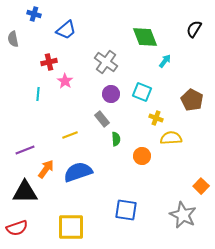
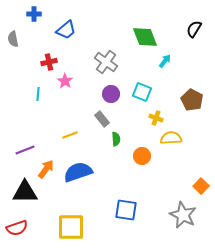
blue cross: rotated 16 degrees counterclockwise
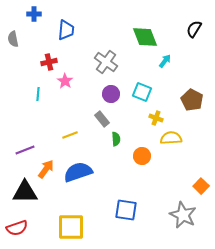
blue trapezoid: rotated 45 degrees counterclockwise
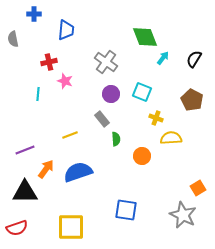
black semicircle: moved 30 px down
cyan arrow: moved 2 px left, 3 px up
pink star: rotated 14 degrees counterclockwise
orange square: moved 3 px left, 2 px down; rotated 14 degrees clockwise
